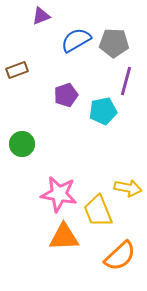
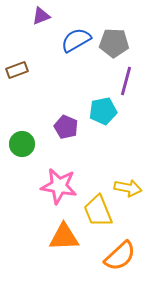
purple pentagon: moved 32 px down; rotated 30 degrees counterclockwise
pink star: moved 8 px up
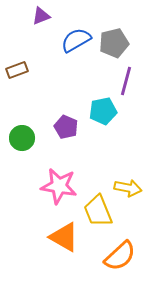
gray pentagon: rotated 16 degrees counterclockwise
green circle: moved 6 px up
orange triangle: rotated 32 degrees clockwise
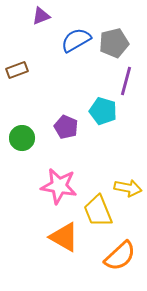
cyan pentagon: rotated 28 degrees clockwise
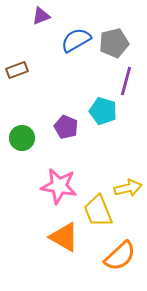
yellow arrow: rotated 24 degrees counterclockwise
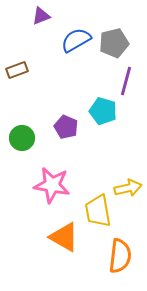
pink star: moved 7 px left, 1 px up
yellow trapezoid: rotated 12 degrees clockwise
orange semicircle: rotated 40 degrees counterclockwise
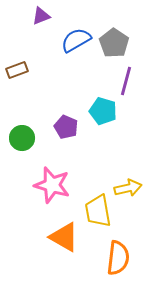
gray pentagon: rotated 24 degrees counterclockwise
pink star: rotated 6 degrees clockwise
orange semicircle: moved 2 px left, 2 px down
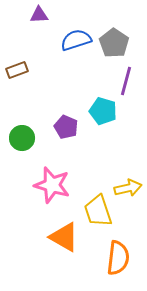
purple triangle: moved 2 px left, 1 px up; rotated 18 degrees clockwise
blue semicircle: rotated 12 degrees clockwise
yellow trapezoid: rotated 8 degrees counterclockwise
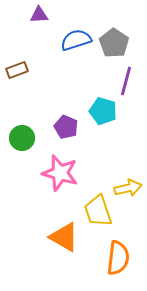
pink star: moved 8 px right, 12 px up
